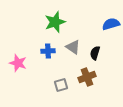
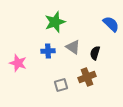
blue semicircle: rotated 60 degrees clockwise
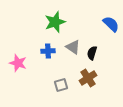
black semicircle: moved 3 px left
brown cross: moved 1 px right, 1 px down; rotated 12 degrees counterclockwise
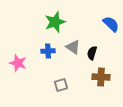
brown cross: moved 13 px right, 1 px up; rotated 36 degrees clockwise
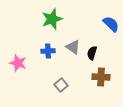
green star: moved 3 px left, 3 px up
gray square: rotated 24 degrees counterclockwise
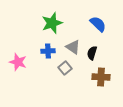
green star: moved 4 px down
blue semicircle: moved 13 px left
pink star: moved 1 px up
gray square: moved 4 px right, 17 px up
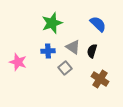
black semicircle: moved 2 px up
brown cross: moved 1 px left, 2 px down; rotated 30 degrees clockwise
